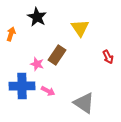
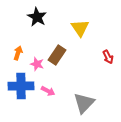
orange arrow: moved 7 px right, 19 px down
blue cross: moved 1 px left
gray triangle: rotated 40 degrees clockwise
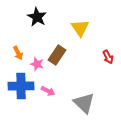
orange arrow: rotated 136 degrees clockwise
gray triangle: rotated 30 degrees counterclockwise
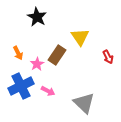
yellow triangle: moved 9 px down
pink star: rotated 24 degrees clockwise
blue cross: rotated 25 degrees counterclockwise
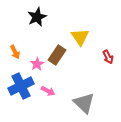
black star: rotated 18 degrees clockwise
orange arrow: moved 3 px left, 1 px up
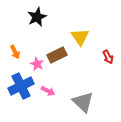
brown rectangle: rotated 30 degrees clockwise
pink star: rotated 16 degrees counterclockwise
gray triangle: moved 1 px left, 1 px up
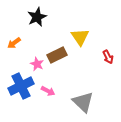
orange arrow: moved 1 px left, 9 px up; rotated 80 degrees clockwise
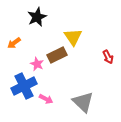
yellow triangle: moved 7 px left
blue cross: moved 3 px right
pink arrow: moved 2 px left, 8 px down
